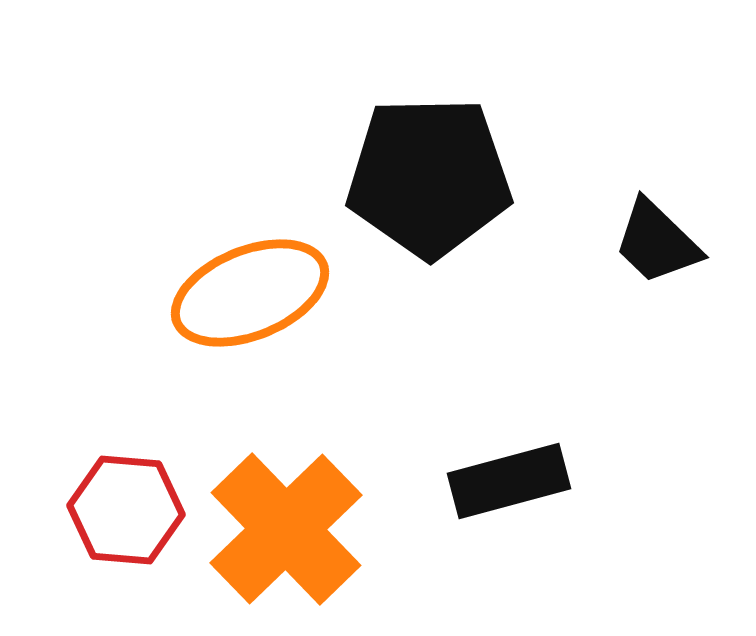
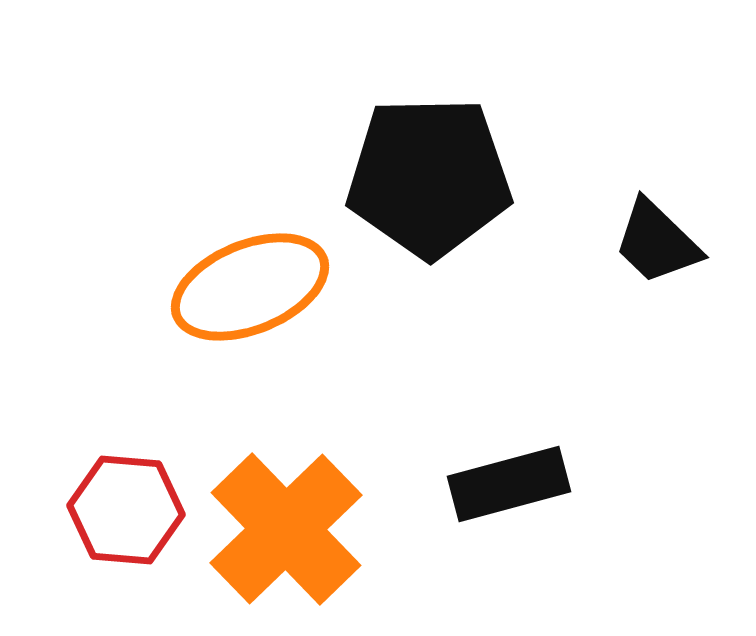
orange ellipse: moved 6 px up
black rectangle: moved 3 px down
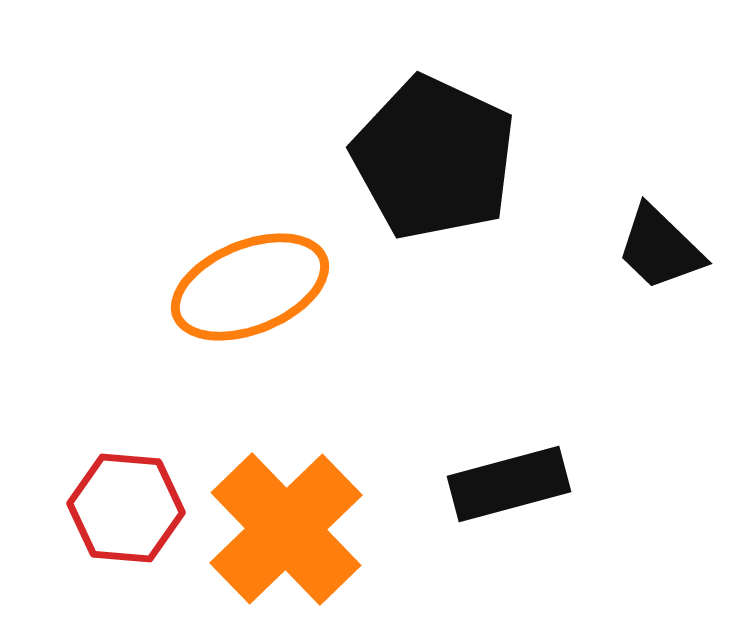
black pentagon: moved 5 px right, 19 px up; rotated 26 degrees clockwise
black trapezoid: moved 3 px right, 6 px down
red hexagon: moved 2 px up
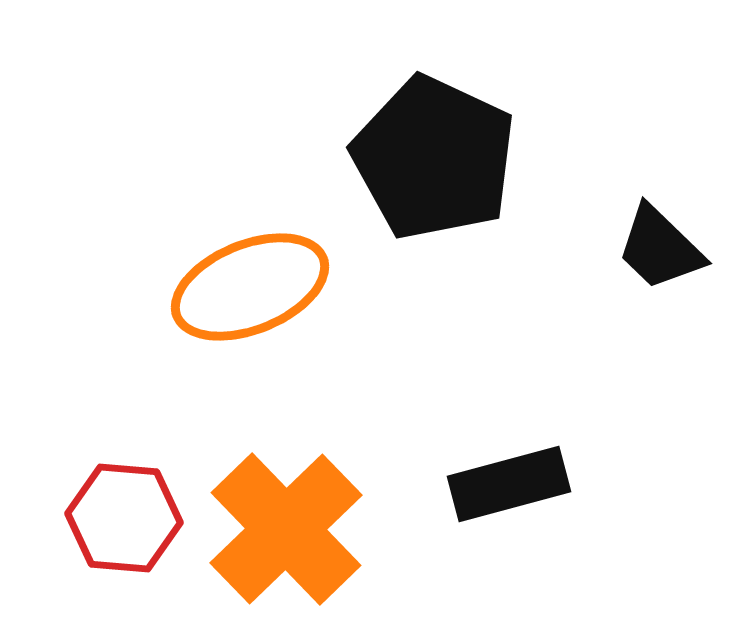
red hexagon: moved 2 px left, 10 px down
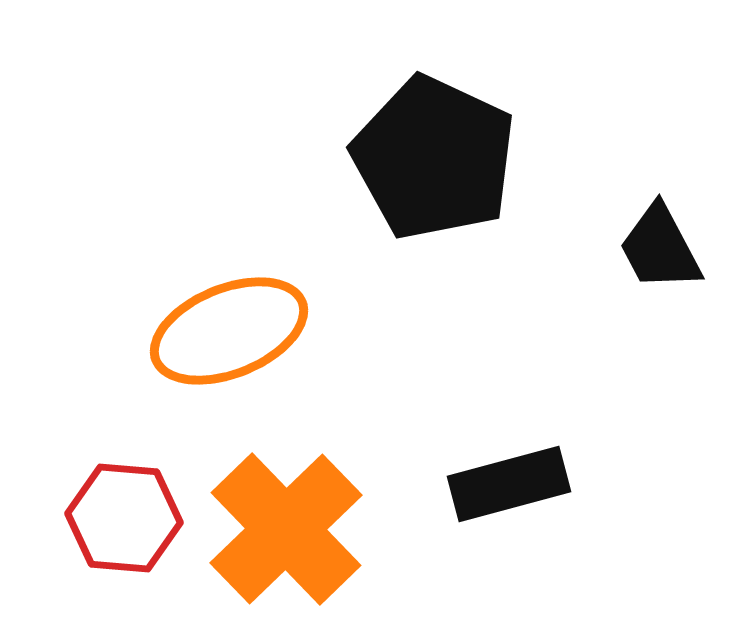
black trapezoid: rotated 18 degrees clockwise
orange ellipse: moved 21 px left, 44 px down
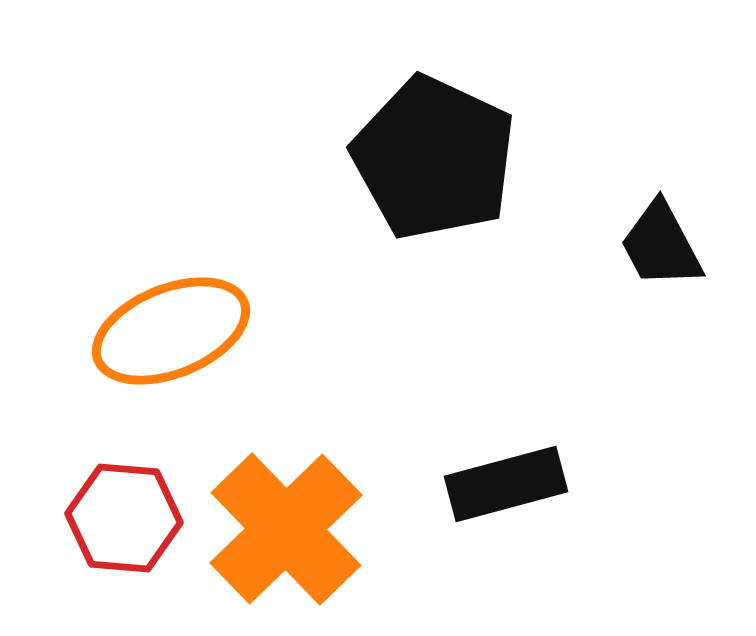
black trapezoid: moved 1 px right, 3 px up
orange ellipse: moved 58 px left
black rectangle: moved 3 px left
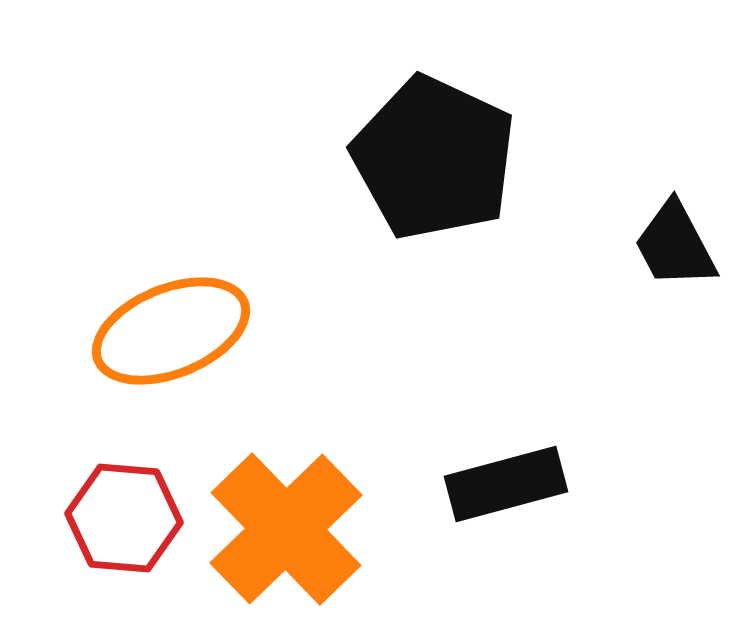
black trapezoid: moved 14 px right
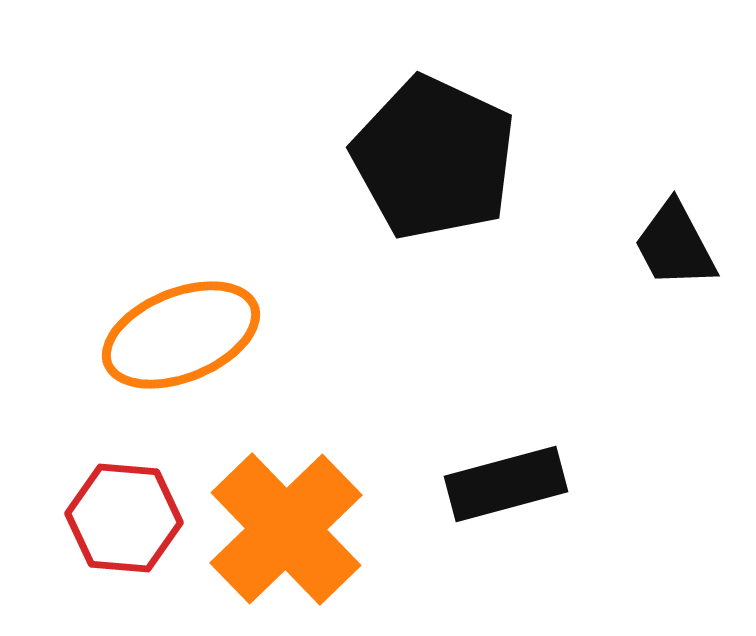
orange ellipse: moved 10 px right, 4 px down
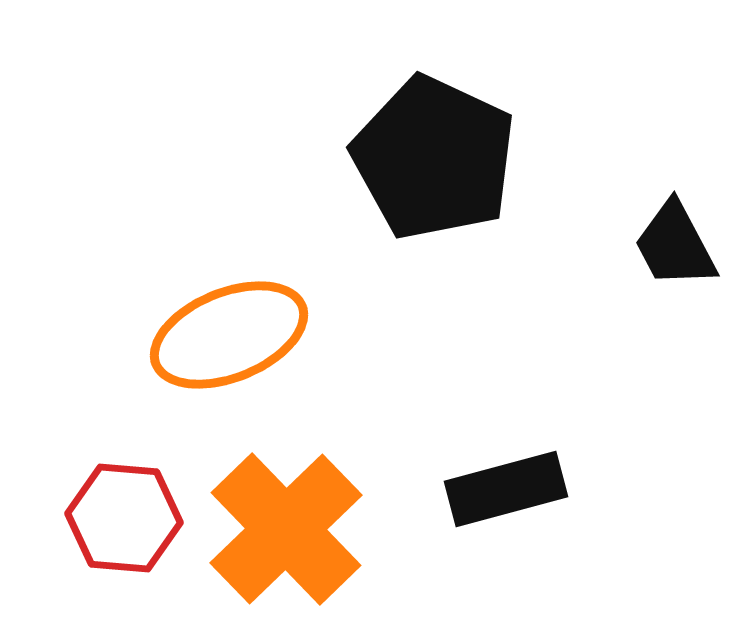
orange ellipse: moved 48 px right
black rectangle: moved 5 px down
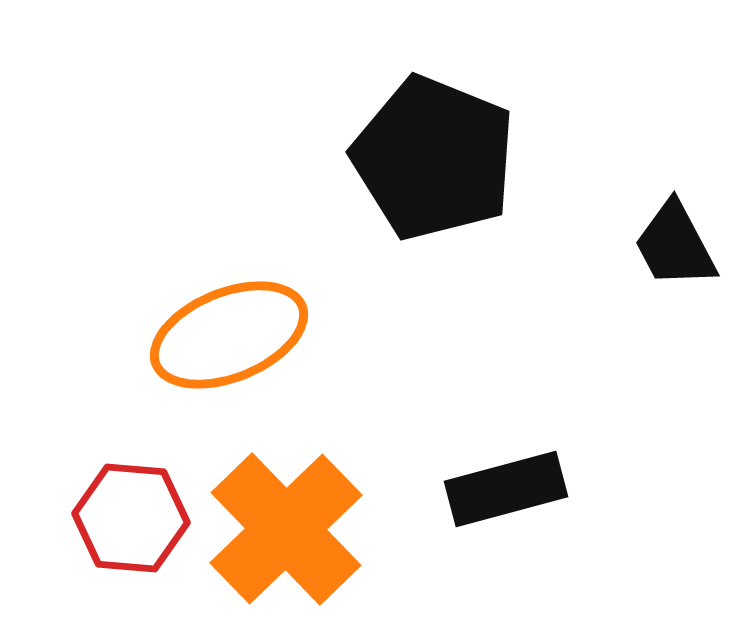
black pentagon: rotated 3 degrees counterclockwise
red hexagon: moved 7 px right
